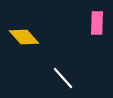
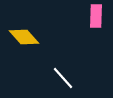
pink rectangle: moved 1 px left, 7 px up
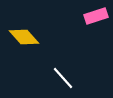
pink rectangle: rotated 70 degrees clockwise
